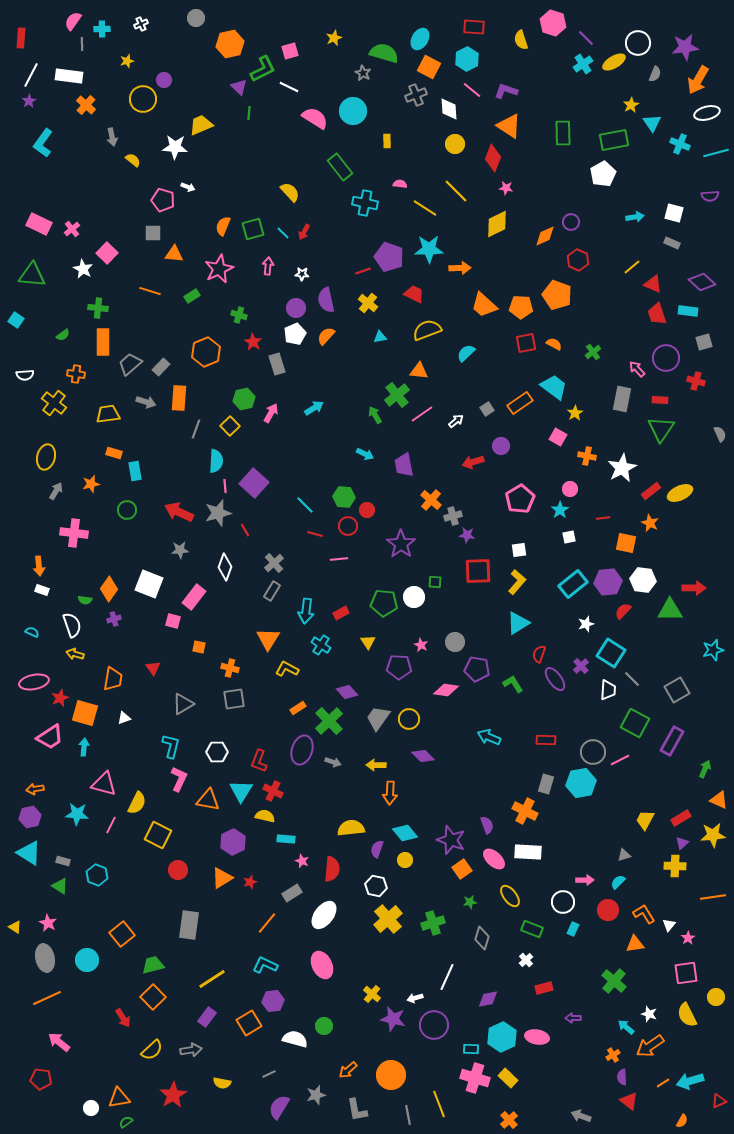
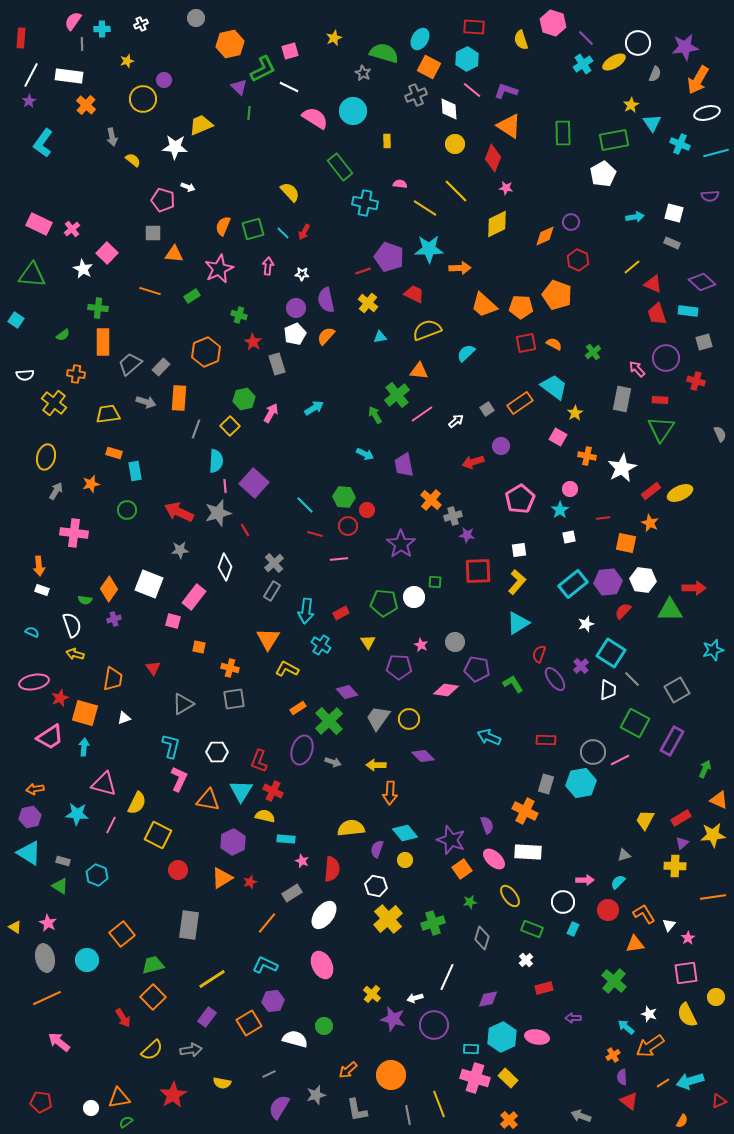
red pentagon at (41, 1079): moved 23 px down
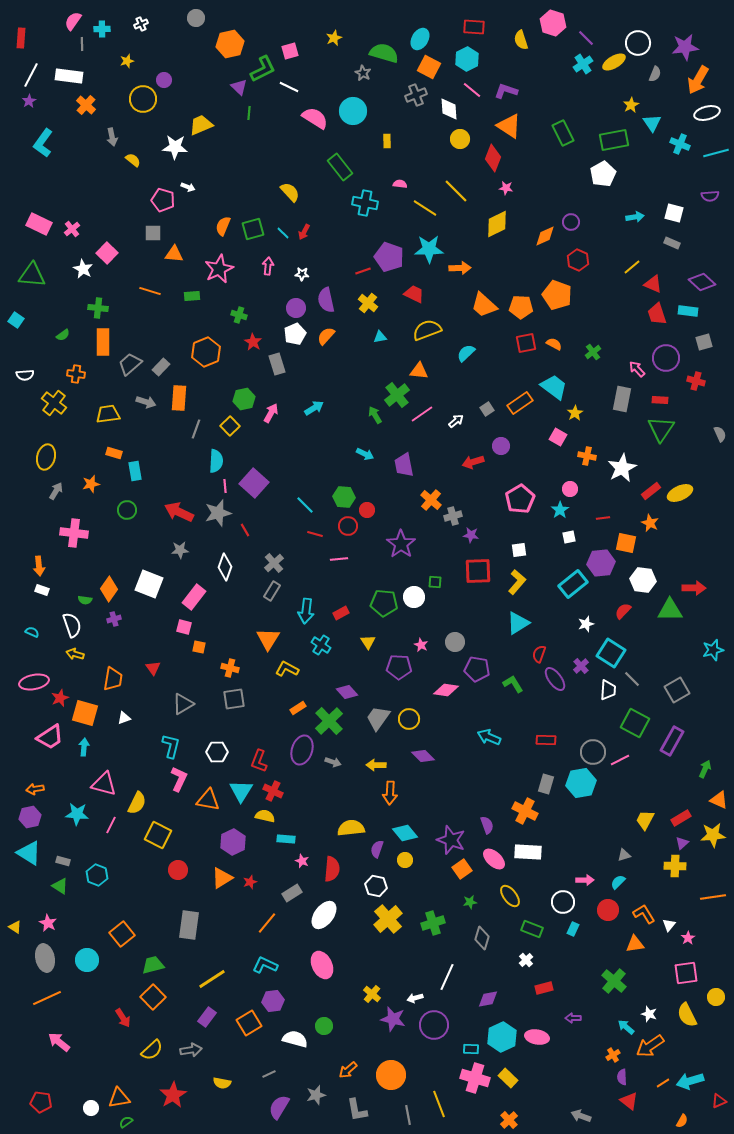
green rectangle at (563, 133): rotated 25 degrees counterclockwise
yellow circle at (455, 144): moved 5 px right, 5 px up
green rectangle at (192, 296): rotated 28 degrees clockwise
purple star at (467, 535): moved 4 px right
purple hexagon at (608, 582): moved 7 px left, 19 px up
pink square at (173, 621): moved 11 px right, 6 px down
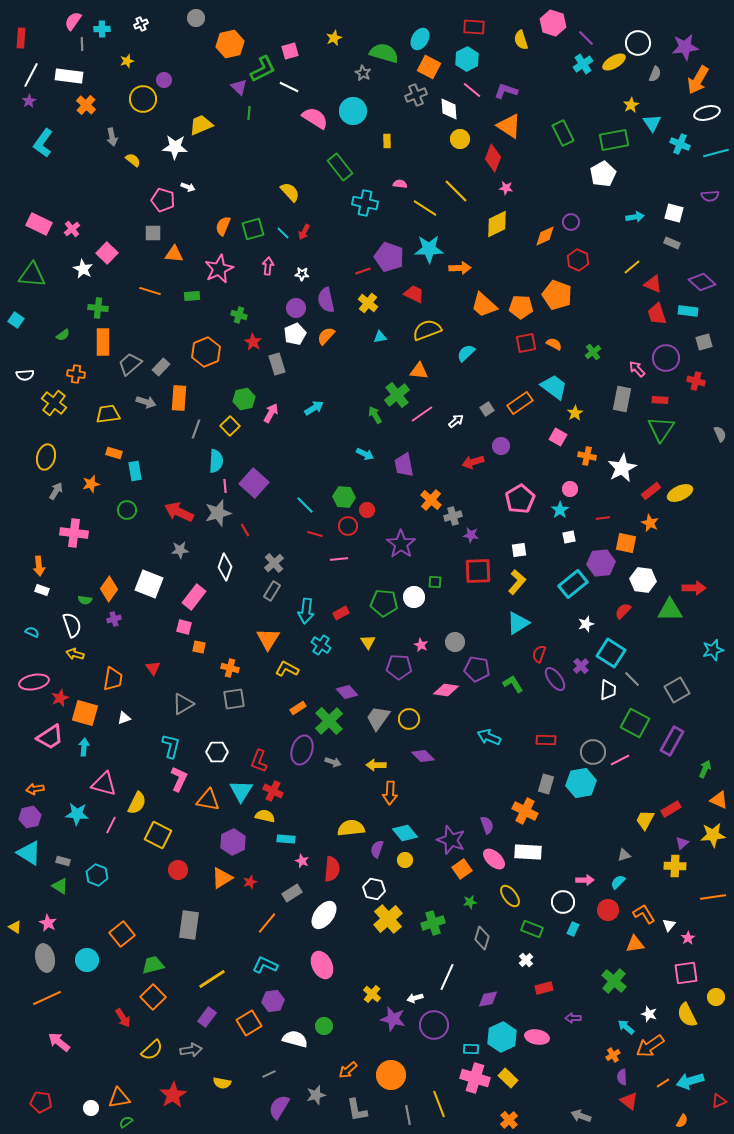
red rectangle at (681, 818): moved 10 px left, 9 px up
white hexagon at (376, 886): moved 2 px left, 3 px down
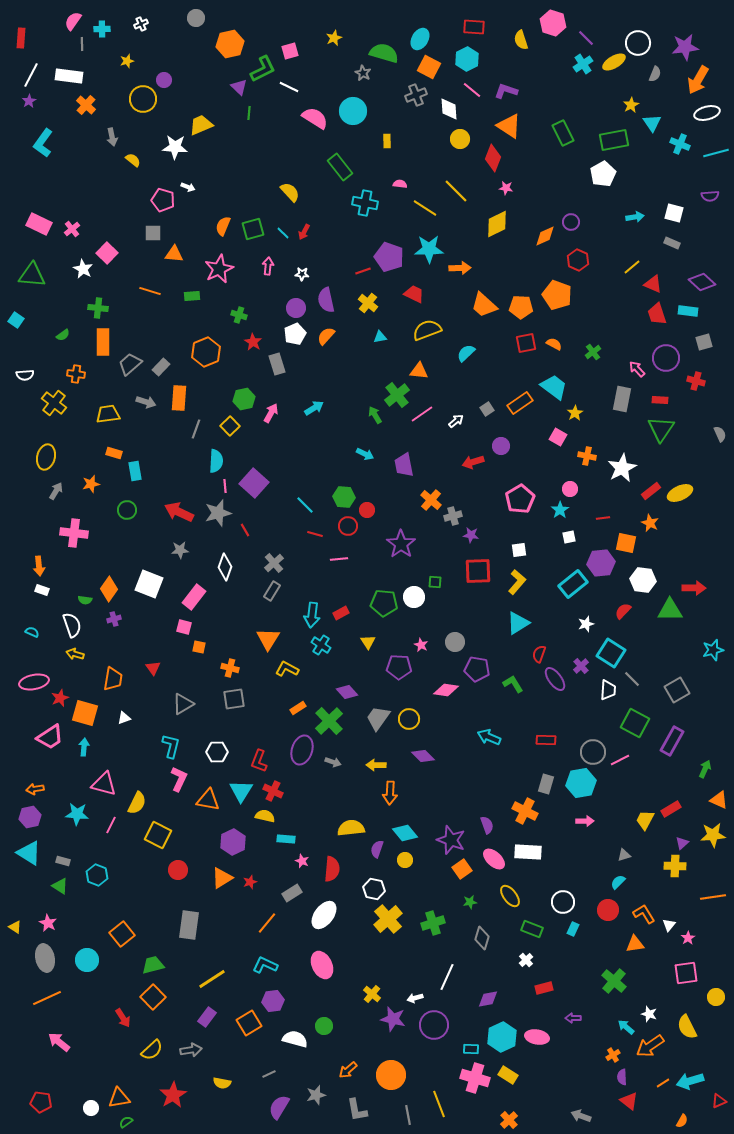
cyan arrow at (306, 611): moved 6 px right, 4 px down
pink arrow at (585, 880): moved 59 px up
yellow semicircle at (687, 1015): moved 12 px down
yellow rectangle at (508, 1078): moved 3 px up; rotated 12 degrees counterclockwise
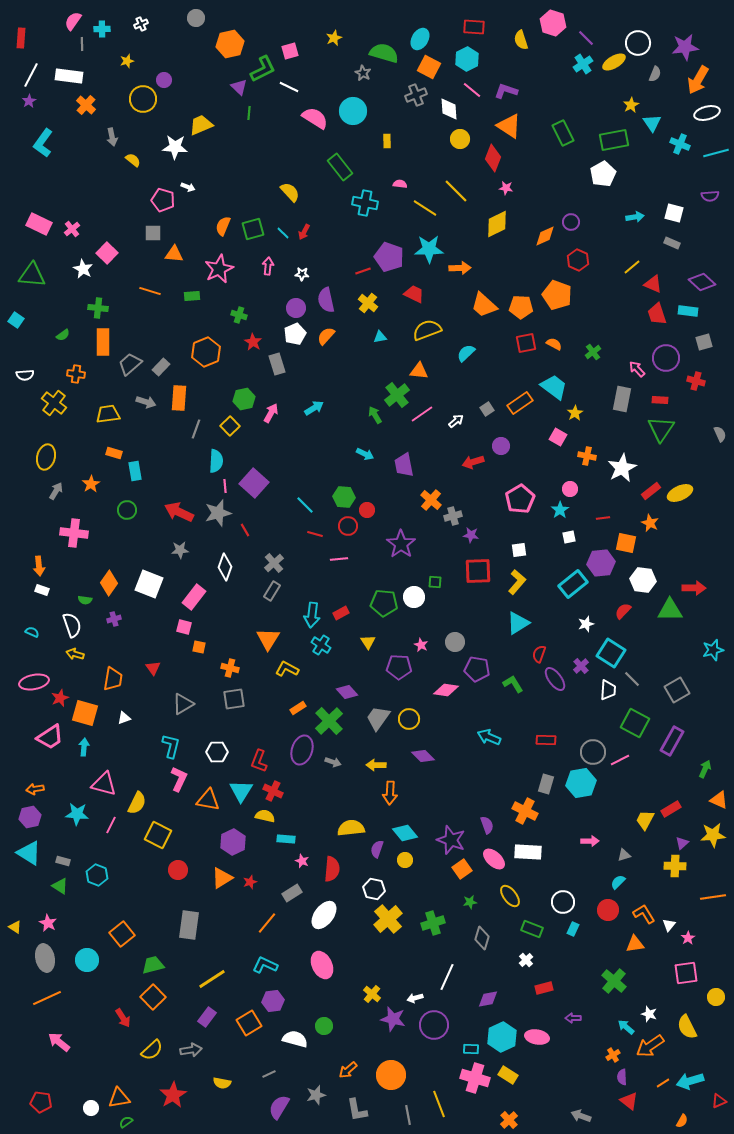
orange star at (91, 484): rotated 18 degrees counterclockwise
orange diamond at (109, 589): moved 6 px up
pink arrow at (585, 821): moved 5 px right, 20 px down
